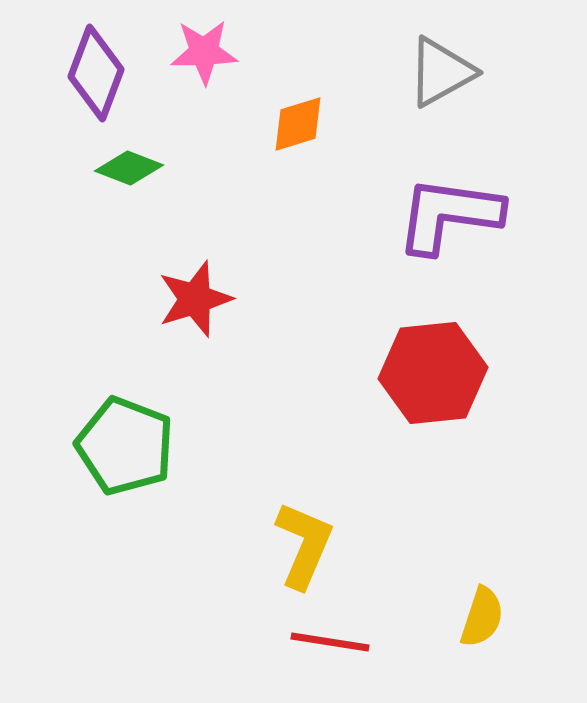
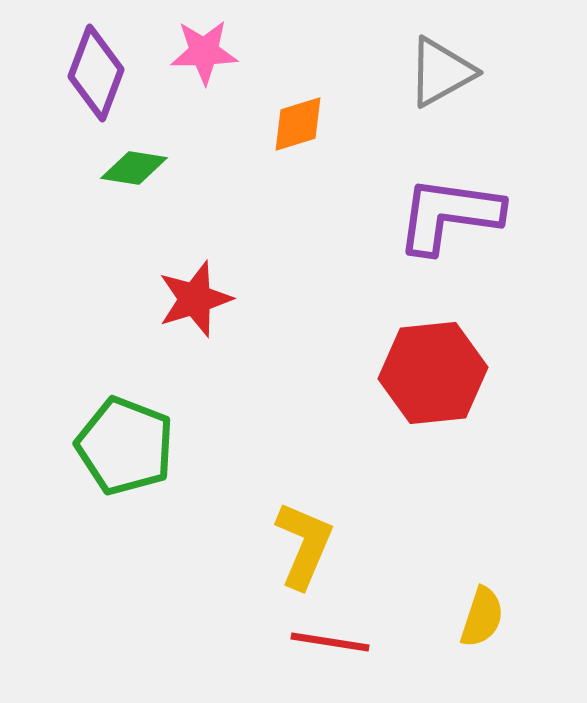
green diamond: moved 5 px right; rotated 12 degrees counterclockwise
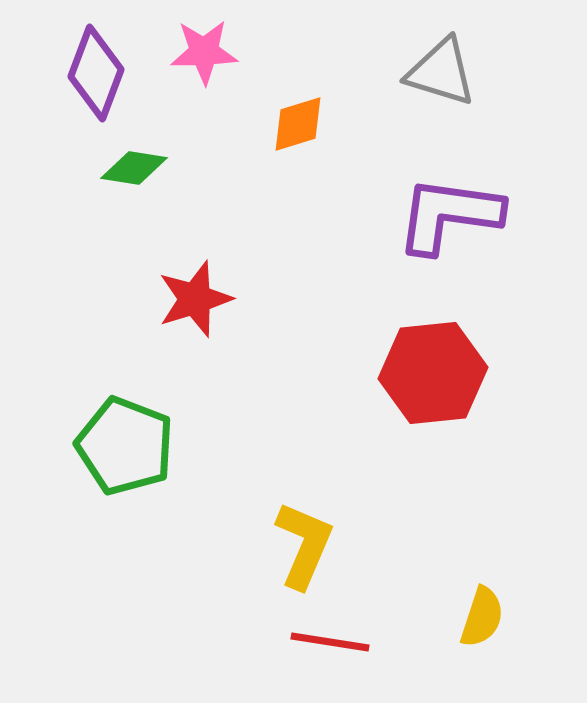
gray triangle: rotated 46 degrees clockwise
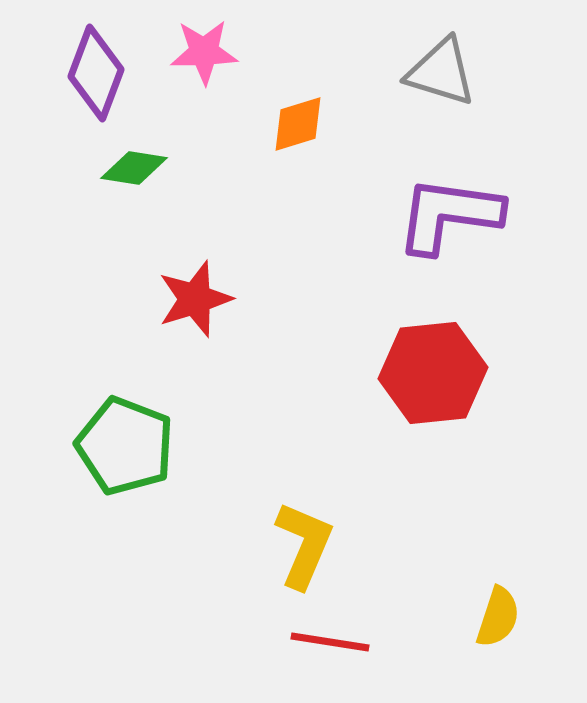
yellow semicircle: moved 16 px right
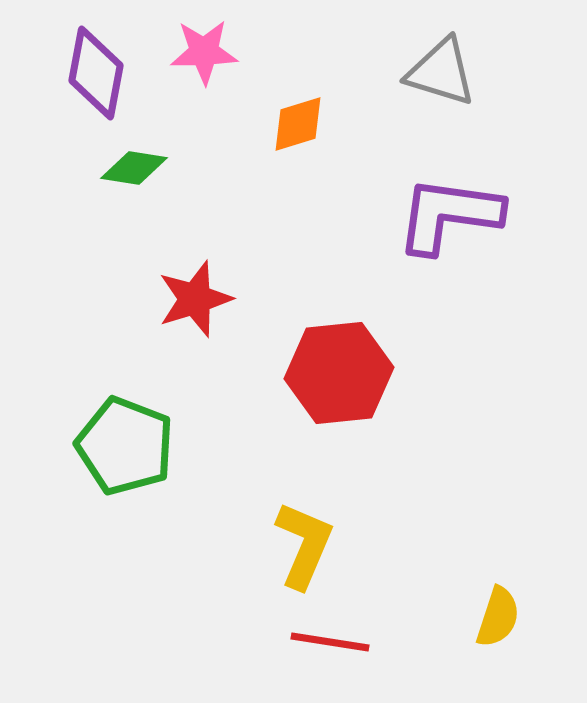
purple diamond: rotated 10 degrees counterclockwise
red hexagon: moved 94 px left
